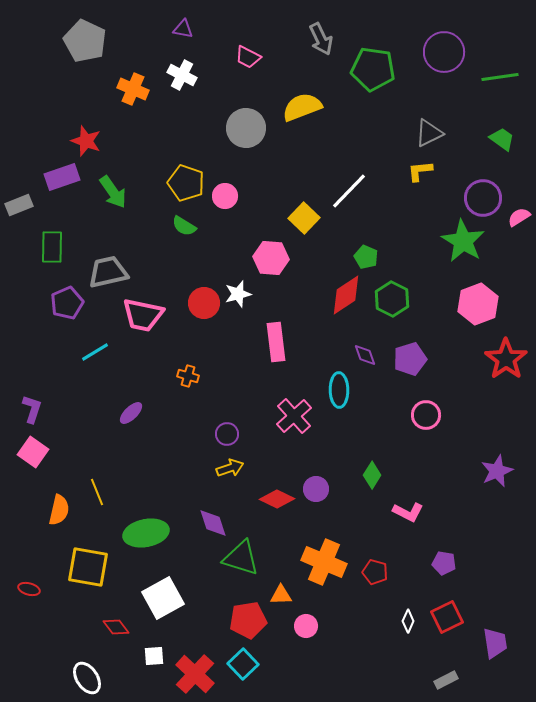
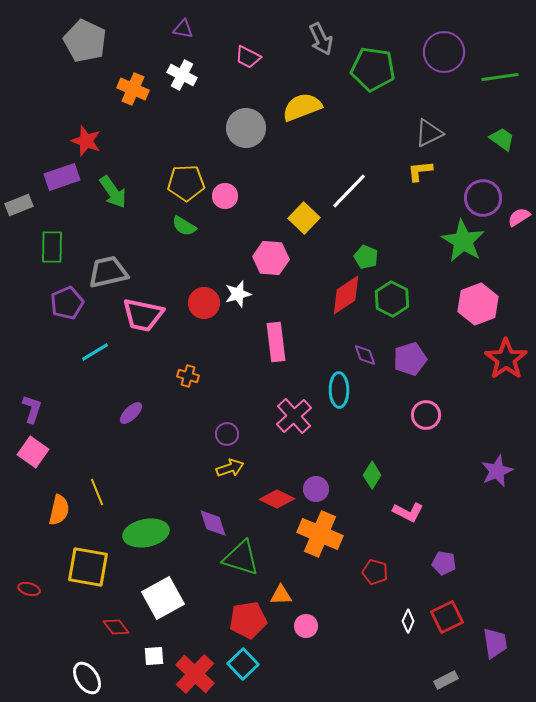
yellow pentagon at (186, 183): rotated 21 degrees counterclockwise
orange cross at (324, 562): moved 4 px left, 28 px up
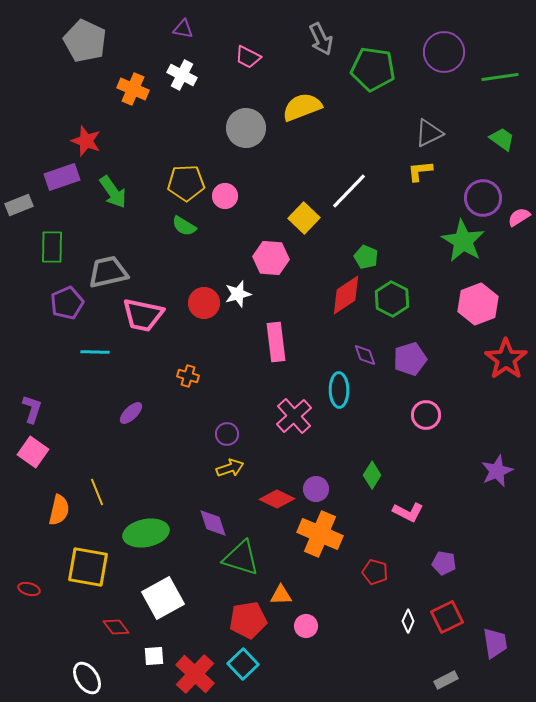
cyan line at (95, 352): rotated 32 degrees clockwise
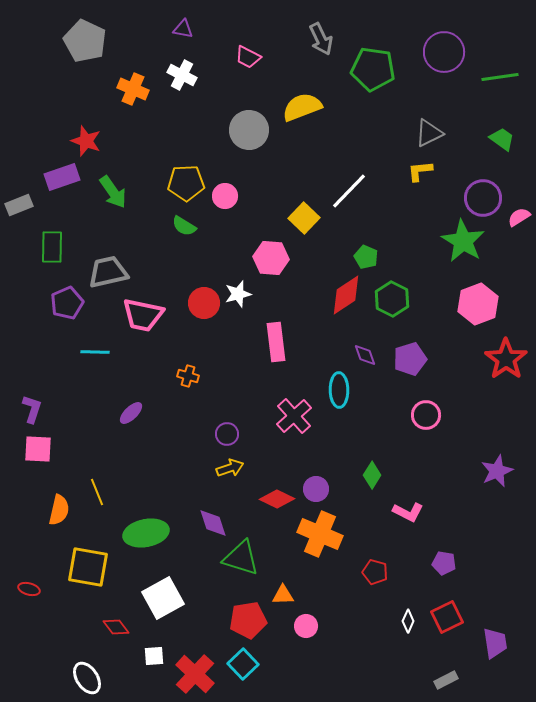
gray circle at (246, 128): moved 3 px right, 2 px down
pink square at (33, 452): moved 5 px right, 3 px up; rotated 32 degrees counterclockwise
orange triangle at (281, 595): moved 2 px right
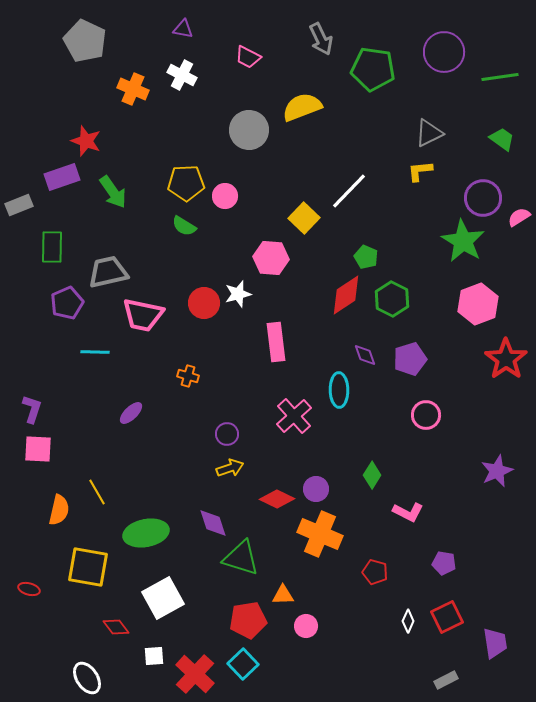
yellow line at (97, 492): rotated 8 degrees counterclockwise
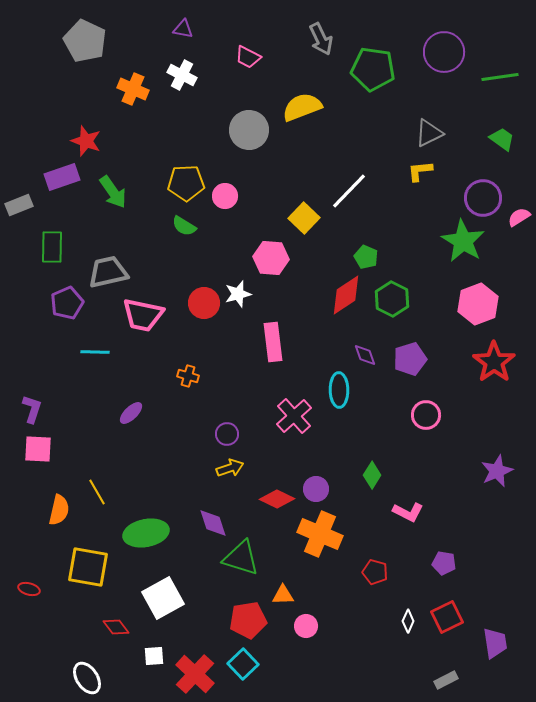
pink rectangle at (276, 342): moved 3 px left
red star at (506, 359): moved 12 px left, 3 px down
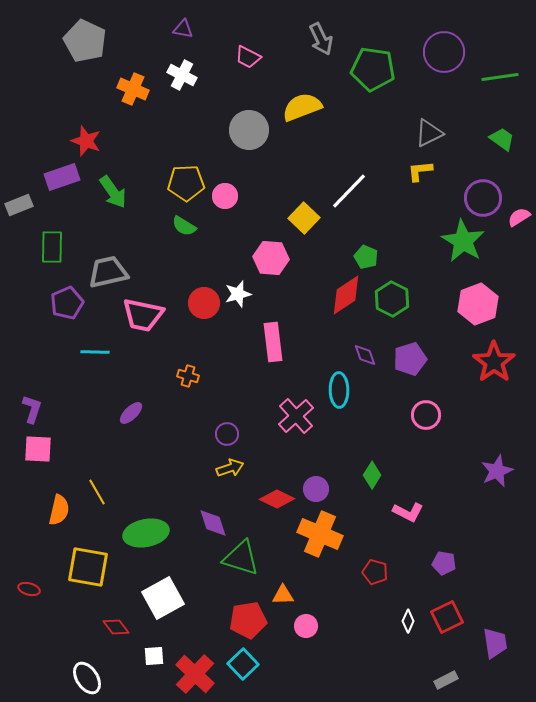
pink cross at (294, 416): moved 2 px right
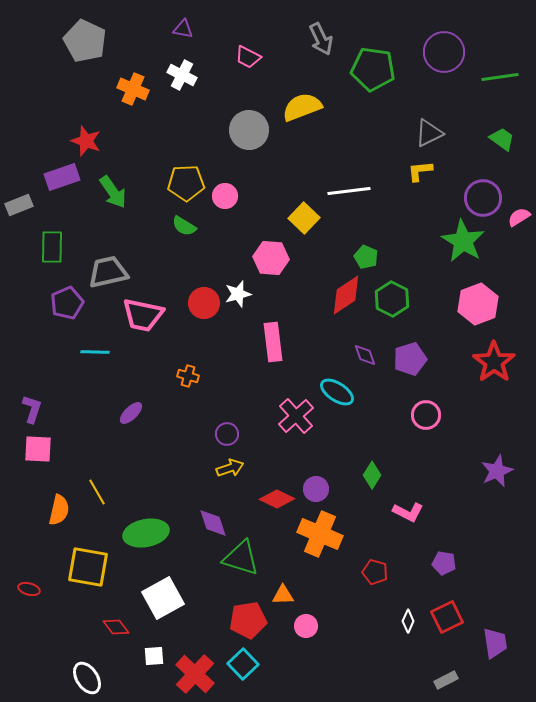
white line at (349, 191): rotated 39 degrees clockwise
cyan ellipse at (339, 390): moved 2 px left, 2 px down; rotated 56 degrees counterclockwise
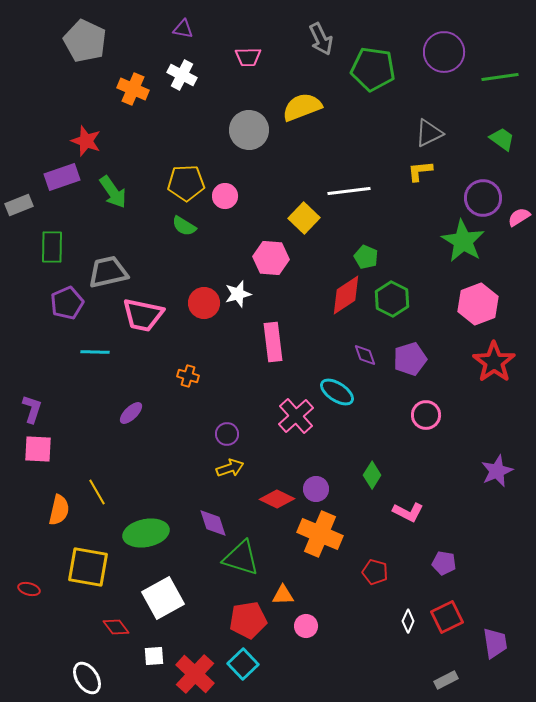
pink trapezoid at (248, 57): rotated 28 degrees counterclockwise
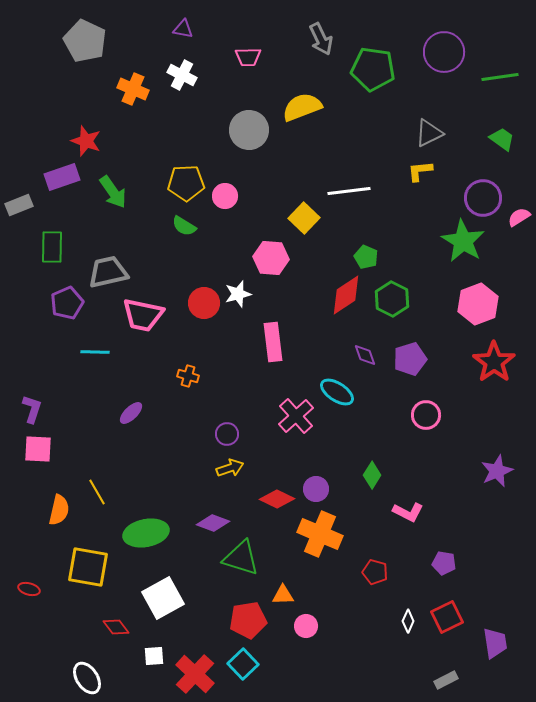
purple diamond at (213, 523): rotated 52 degrees counterclockwise
